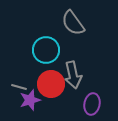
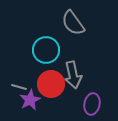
purple star: rotated 10 degrees counterclockwise
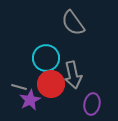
cyan circle: moved 8 px down
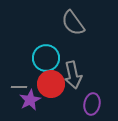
gray line: rotated 14 degrees counterclockwise
